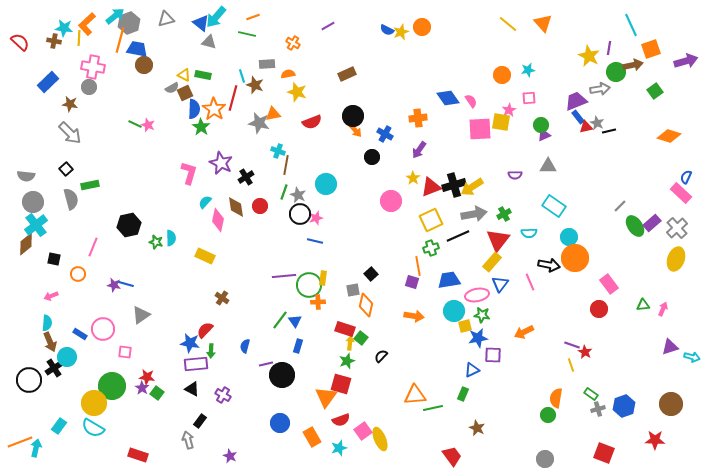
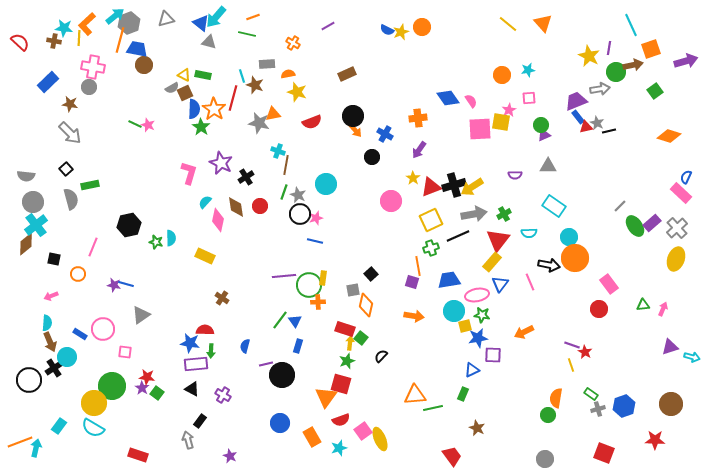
red semicircle at (205, 330): rotated 48 degrees clockwise
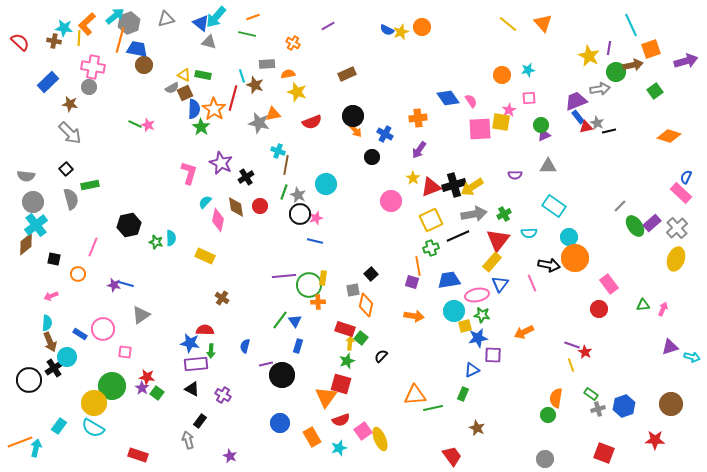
pink line at (530, 282): moved 2 px right, 1 px down
